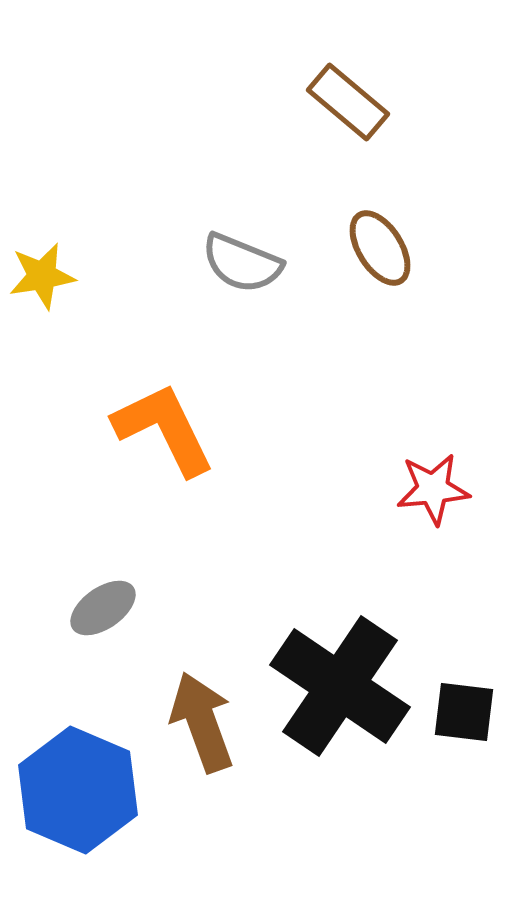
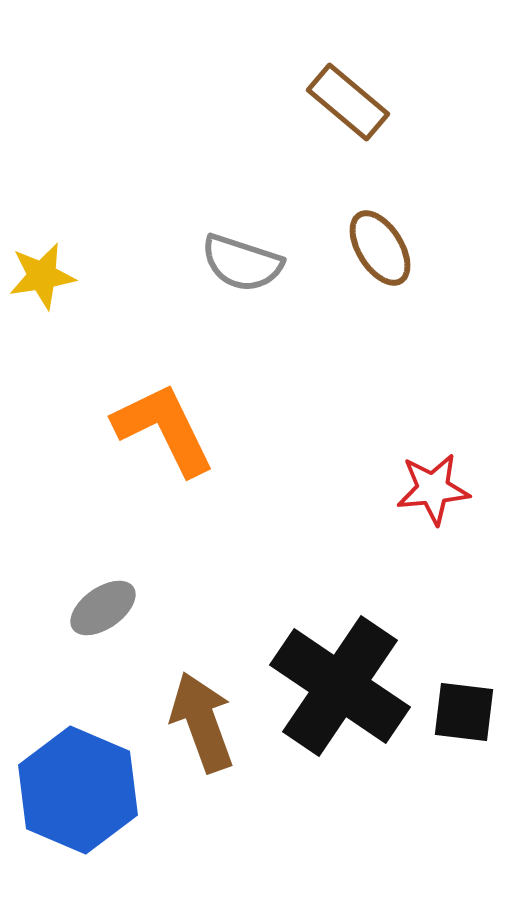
gray semicircle: rotated 4 degrees counterclockwise
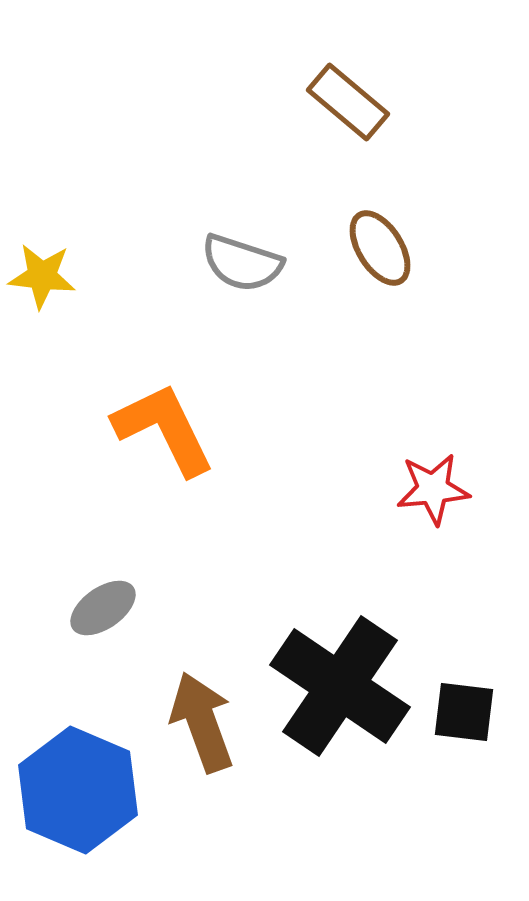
yellow star: rotated 16 degrees clockwise
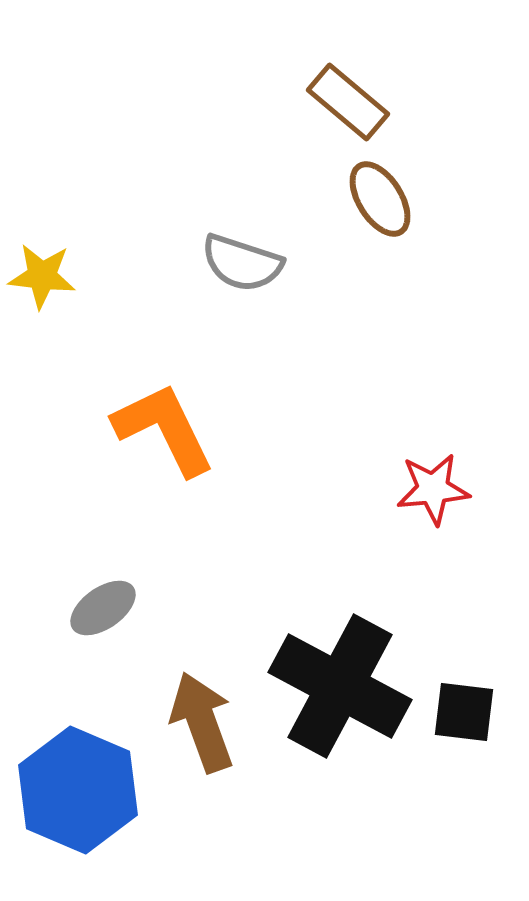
brown ellipse: moved 49 px up
black cross: rotated 6 degrees counterclockwise
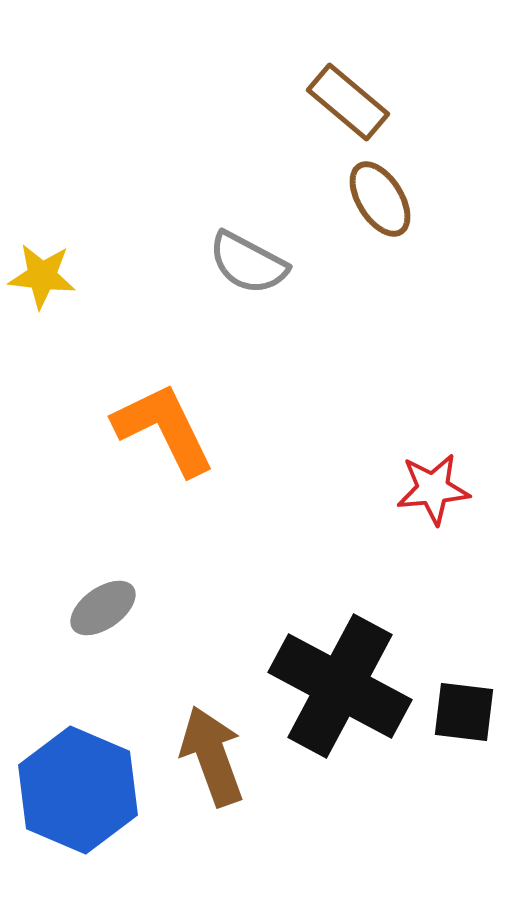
gray semicircle: moved 6 px right; rotated 10 degrees clockwise
brown arrow: moved 10 px right, 34 px down
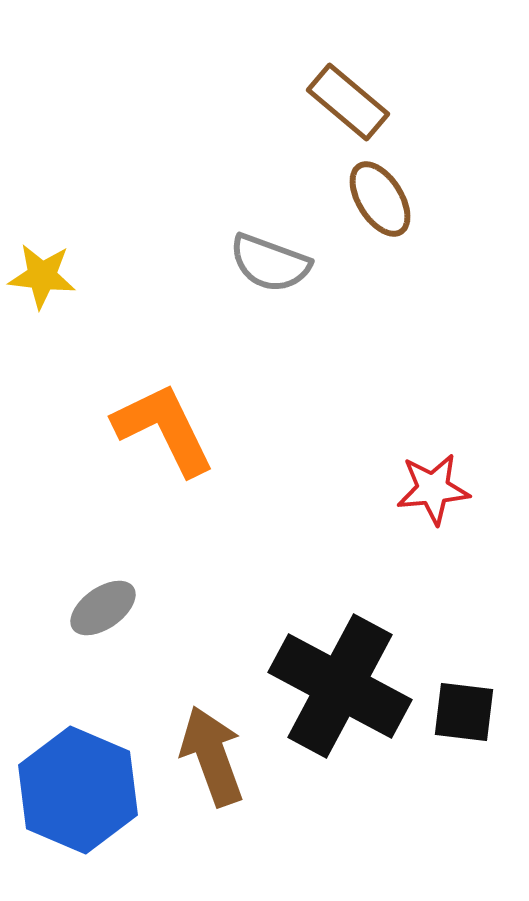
gray semicircle: moved 22 px right; rotated 8 degrees counterclockwise
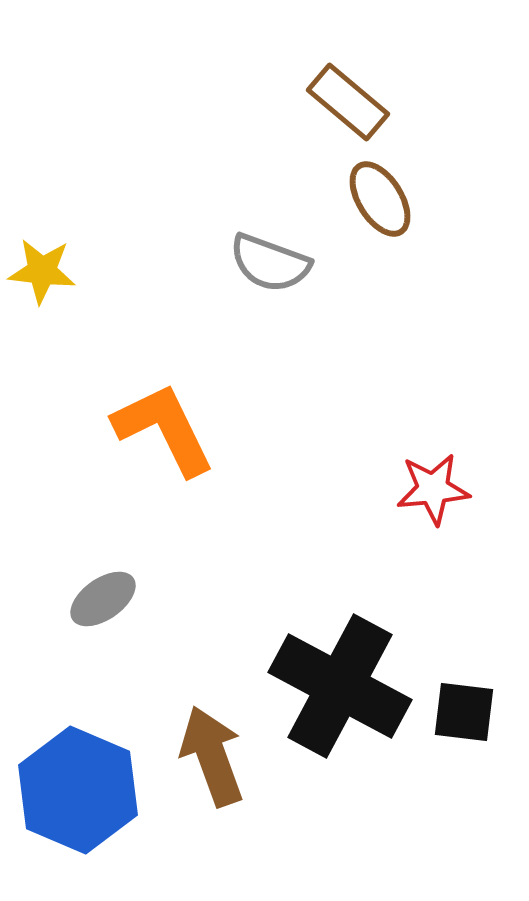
yellow star: moved 5 px up
gray ellipse: moved 9 px up
